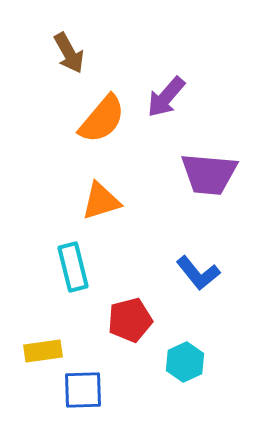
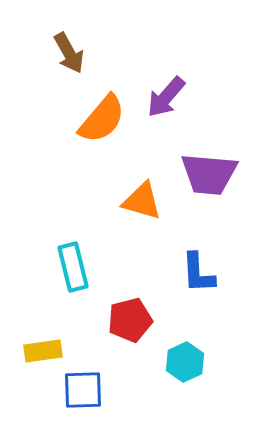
orange triangle: moved 41 px right; rotated 33 degrees clockwise
blue L-shape: rotated 36 degrees clockwise
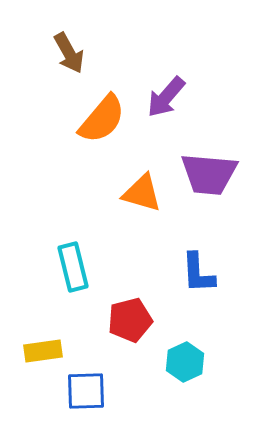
orange triangle: moved 8 px up
blue square: moved 3 px right, 1 px down
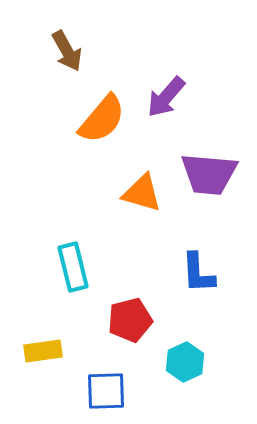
brown arrow: moved 2 px left, 2 px up
blue square: moved 20 px right
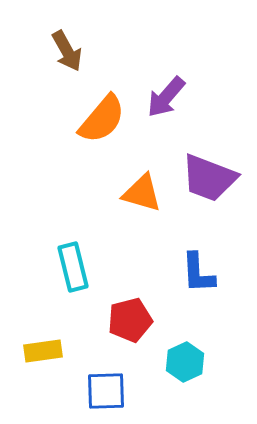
purple trapezoid: moved 4 px down; rotated 16 degrees clockwise
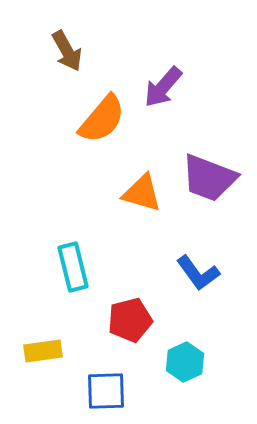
purple arrow: moved 3 px left, 10 px up
blue L-shape: rotated 33 degrees counterclockwise
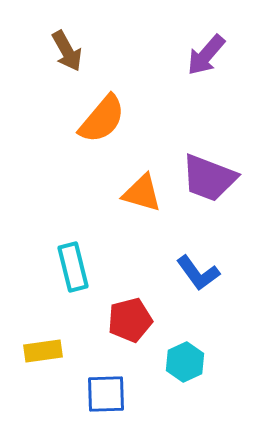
purple arrow: moved 43 px right, 32 px up
blue square: moved 3 px down
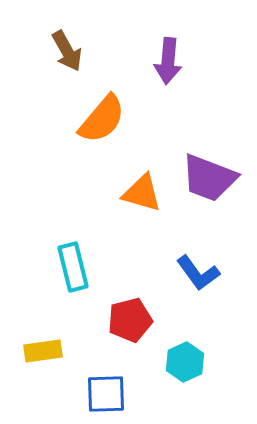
purple arrow: moved 38 px left, 6 px down; rotated 36 degrees counterclockwise
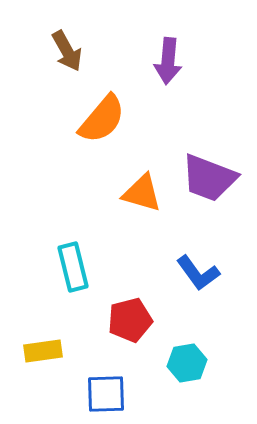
cyan hexagon: moved 2 px right, 1 px down; rotated 15 degrees clockwise
